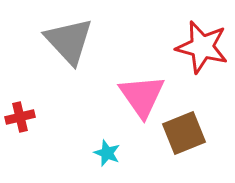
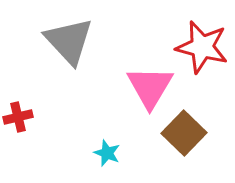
pink triangle: moved 8 px right, 9 px up; rotated 6 degrees clockwise
red cross: moved 2 px left
brown square: rotated 24 degrees counterclockwise
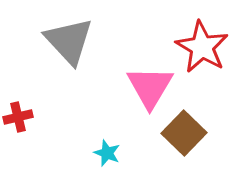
red star: rotated 16 degrees clockwise
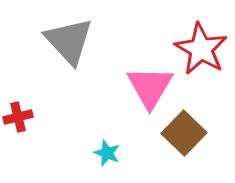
red star: moved 1 px left, 2 px down
